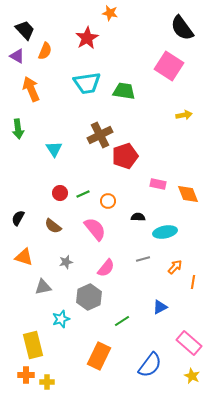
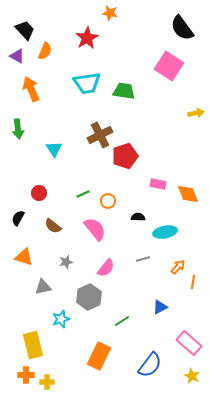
yellow arrow at (184, 115): moved 12 px right, 2 px up
red circle at (60, 193): moved 21 px left
orange arrow at (175, 267): moved 3 px right
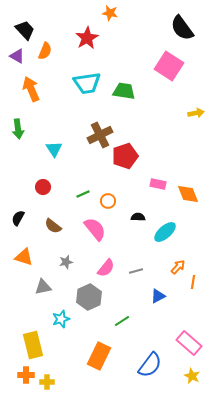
red circle at (39, 193): moved 4 px right, 6 px up
cyan ellipse at (165, 232): rotated 30 degrees counterclockwise
gray line at (143, 259): moved 7 px left, 12 px down
blue triangle at (160, 307): moved 2 px left, 11 px up
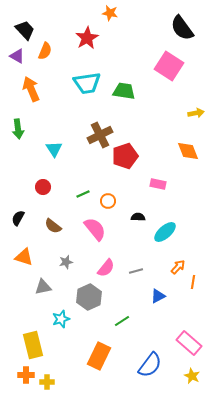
orange diamond at (188, 194): moved 43 px up
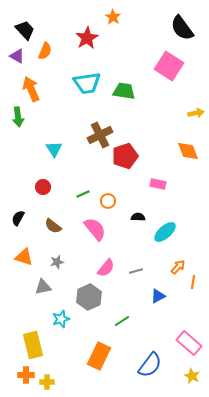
orange star at (110, 13): moved 3 px right, 4 px down; rotated 21 degrees clockwise
green arrow at (18, 129): moved 12 px up
gray star at (66, 262): moved 9 px left
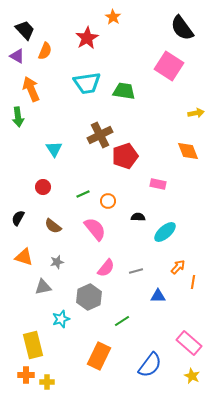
blue triangle at (158, 296): rotated 28 degrees clockwise
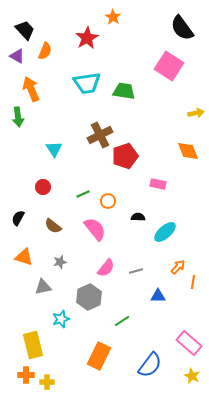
gray star at (57, 262): moved 3 px right
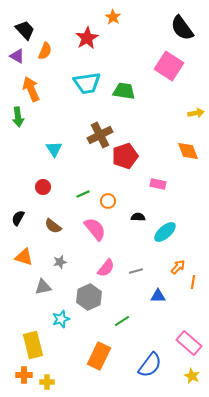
orange cross at (26, 375): moved 2 px left
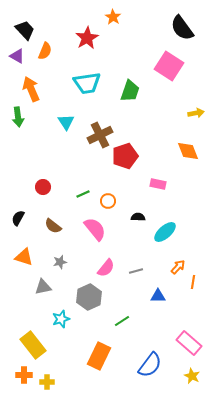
green trapezoid at (124, 91): moved 6 px right; rotated 100 degrees clockwise
cyan triangle at (54, 149): moved 12 px right, 27 px up
yellow rectangle at (33, 345): rotated 24 degrees counterclockwise
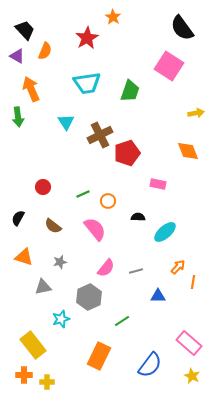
red pentagon at (125, 156): moved 2 px right, 3 px up
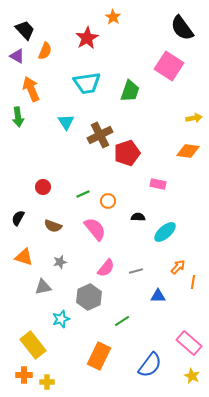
yellow arrow at (196, 113): moved 2 px left, 5 px down
orange diamond at (188, 151): rotated 60 degrees counterclockwise
brown semicircle at (53, 226): rotated 18 degrees counterclockwise
